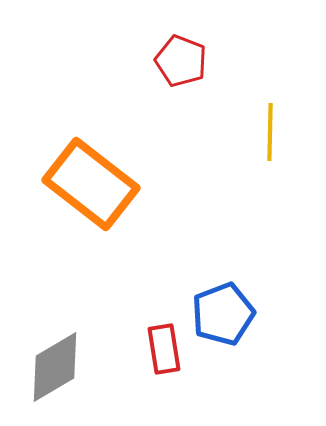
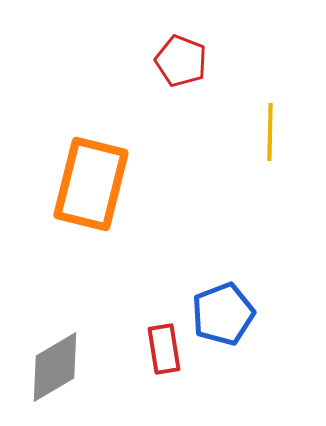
orange rectangle: rotated 66 degrees clockwise
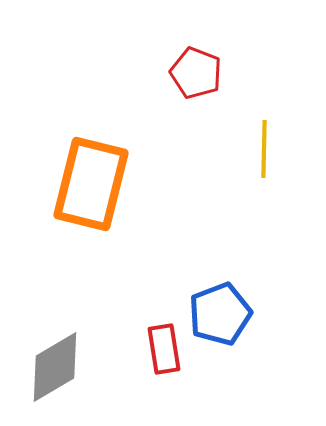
red pentagon: moved 15 px right, 12 px down
yellow line: moved 6 px left, 17 px down
blue pentagon: moved 3 px left
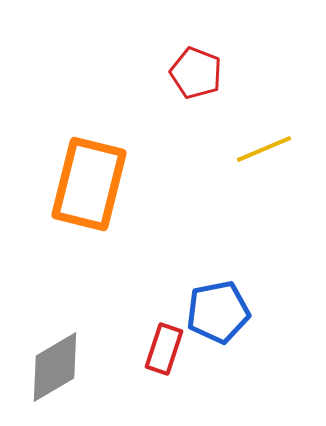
yellow line: rotated 66 degrees clockwise
orange rectangle: moved 2 px left
blue pentagon: moved 2 px left, 2 px up; rotated 10 degrees clockwise
red rectangle: rotated 27 degrees clockwise
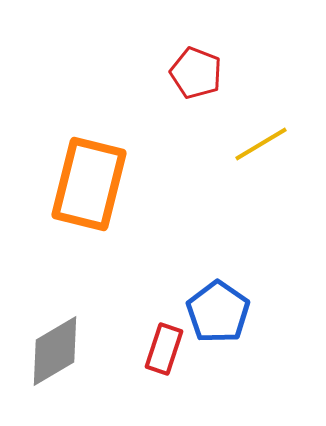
yellow line: moved 3 px left, 5 px up; rotated 8 degrees counterclockwise
blue pentagon: rotated 26 degrees counterclockwise
gray diamond: moved 16 px up
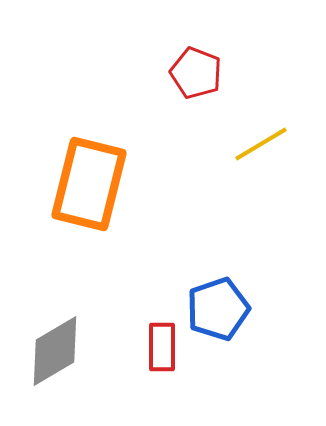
blue pentagon: moved 3 px up; rotated 18 degrees clockwise
red rectangle: moved 2 px left, 2 px up; rotated 18 degrees counterclockwise
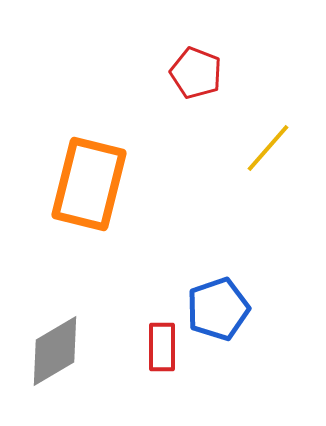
yellow line: moved 7 px right, 4 px down; rotated 18 degrees counterclockwise
